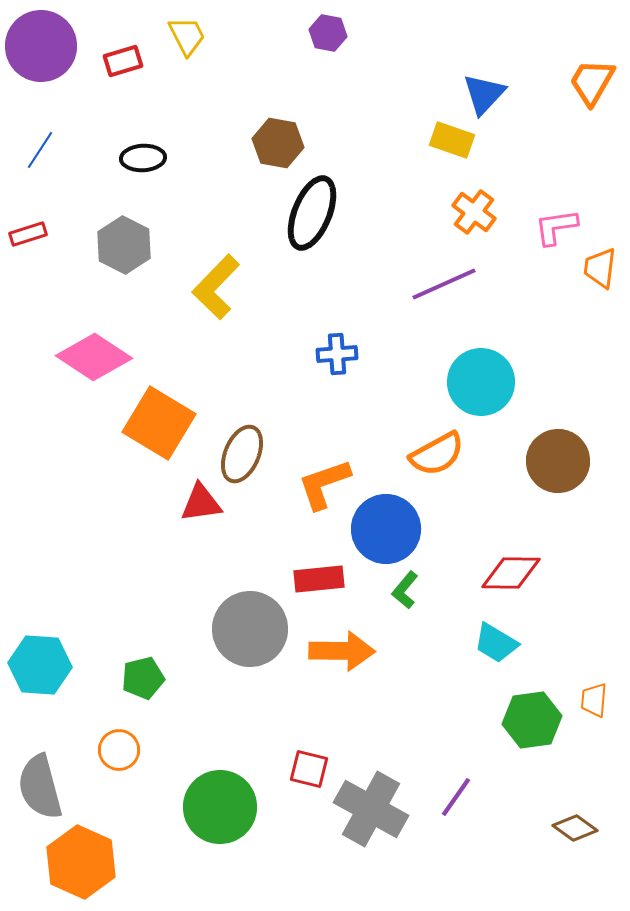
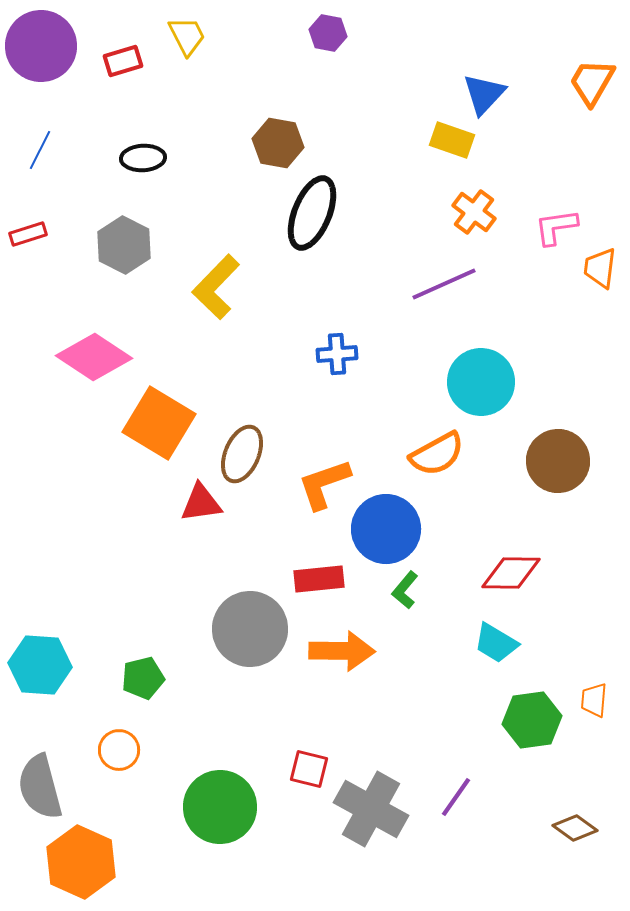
blue line at (40, 150): rotated 6 degrees counterclockwise
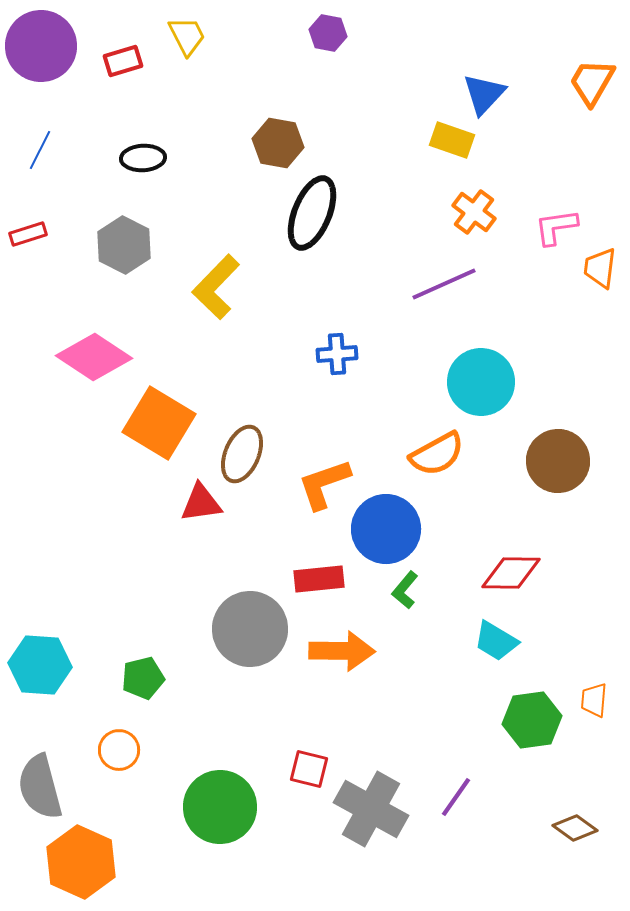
cyan trapezoid at (496, 643): moved 2 px up
